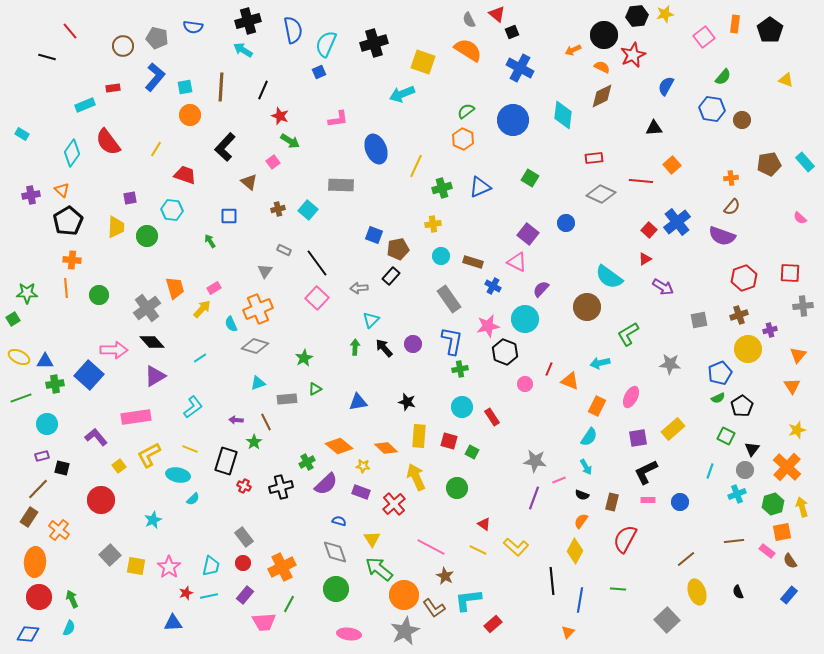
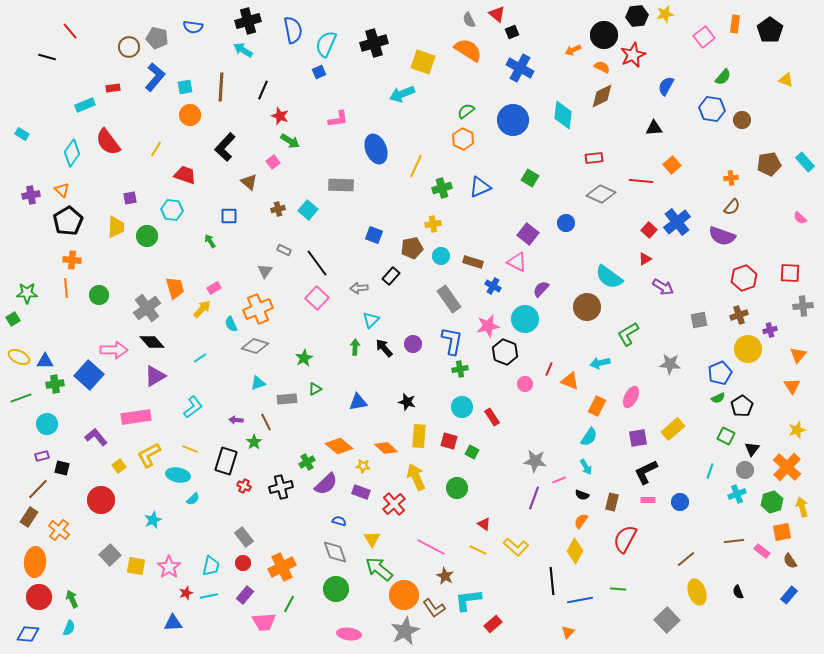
brown circle at (123, 46): moved 6 px right, 1 px down
brown pentagon at (398, 249): moved 14 px right, 1 px up
green hexagon at (773, 504): moved 1 px left, 2 px up
pink rectangle at (767, 551): moved 5 px left
blue line at (580, 600): rotated 70 degrees clockwise
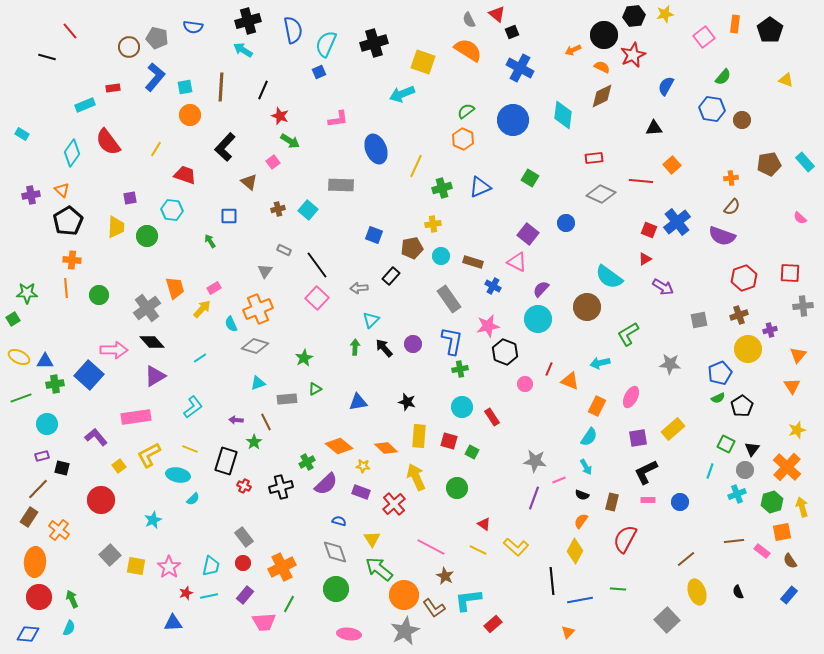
black hexagon at (637, 16): moved 3 px left
red square at (649, 230): rotated 21 degrees counterclockwise
black line at (317, 263): moved 2 px down
cyan circle at (525, 319): moved 13 px right
green square at (726, 436): moved 8 px down
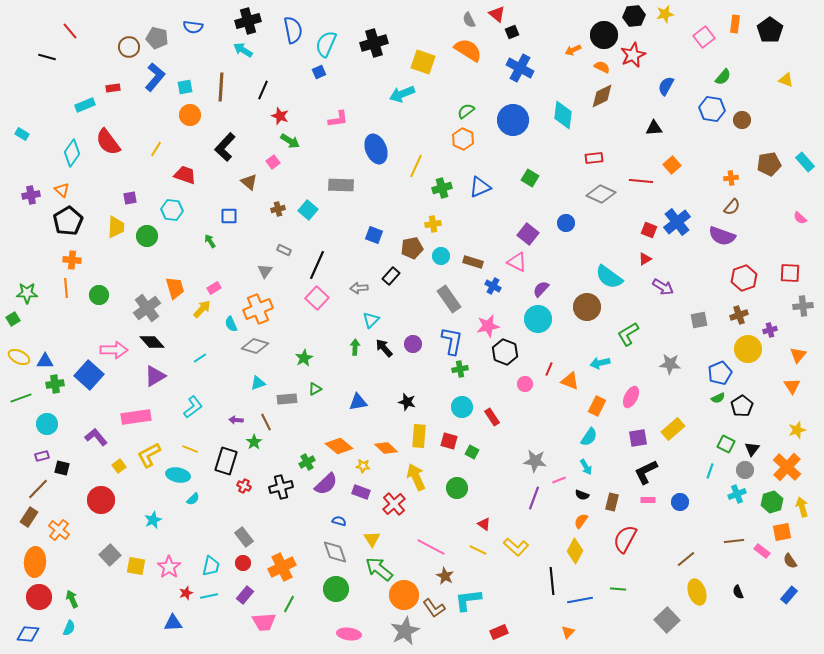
black line at (317, 265): rotated 60 degrees clockwise
red rectangle at (493, 624): moved 6 px right, 8 px down; rotated 18 degrees clockwise
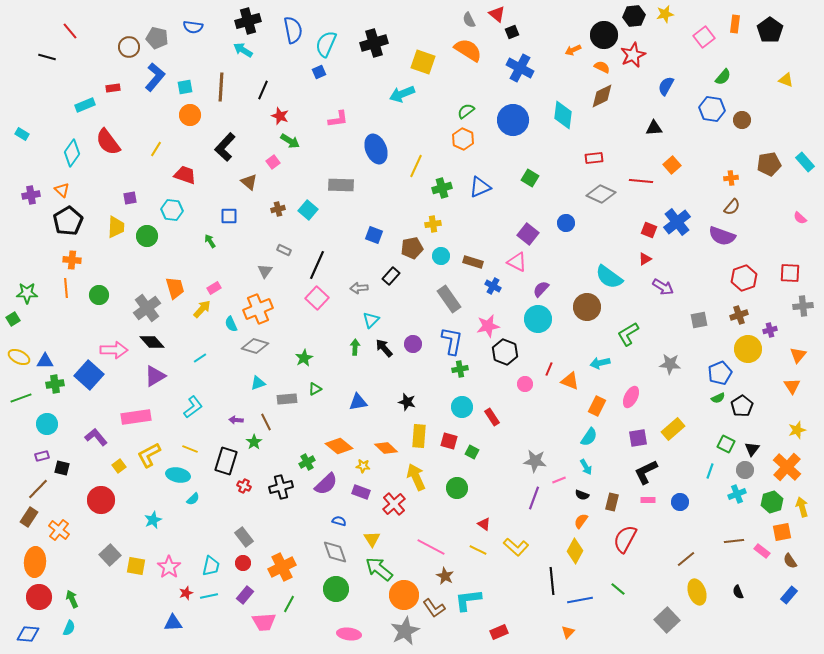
green line at (618, 589): rotated 35 degrees clockwise
